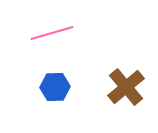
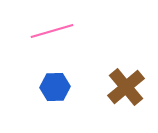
pink line: moved 2 px up
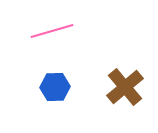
brown cross: moved 1 px left
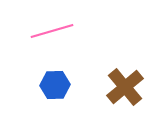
blue hexagon: moved 2 px up
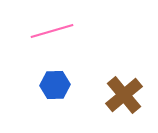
brown cross: moved 1 px left, 8 px down
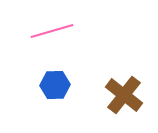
brown cross: rotated 12 degrees counterclockwise
